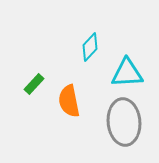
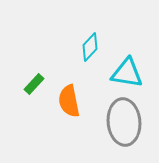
cyan triangle: rotated 12 degrees clockwise
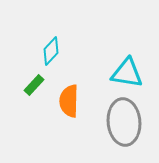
cyan diamond: moved 39 px left, 4 px down
green rectangle: moved 1 px down
orange semicircle: rotated 12 degrees clockwise
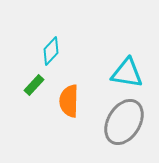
gray ellipse: rotated 36 degrees clockwise
